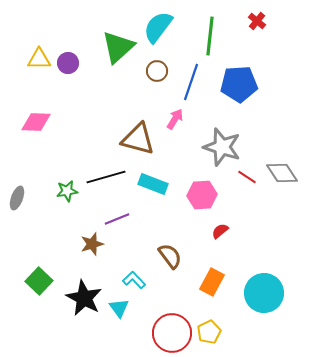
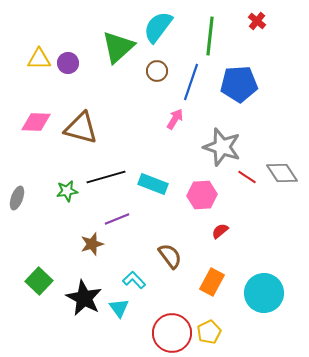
brown triangle: moved 57 px left, 11 px up
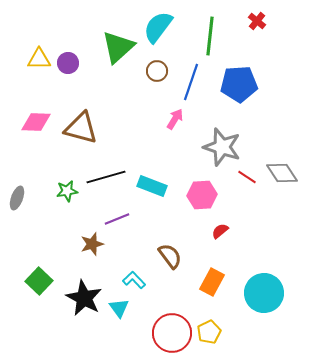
cyan rectangle: moved 1 px left, 2 px down
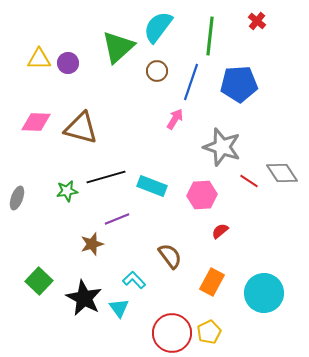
red line: moved 2 px right, 4 px down
